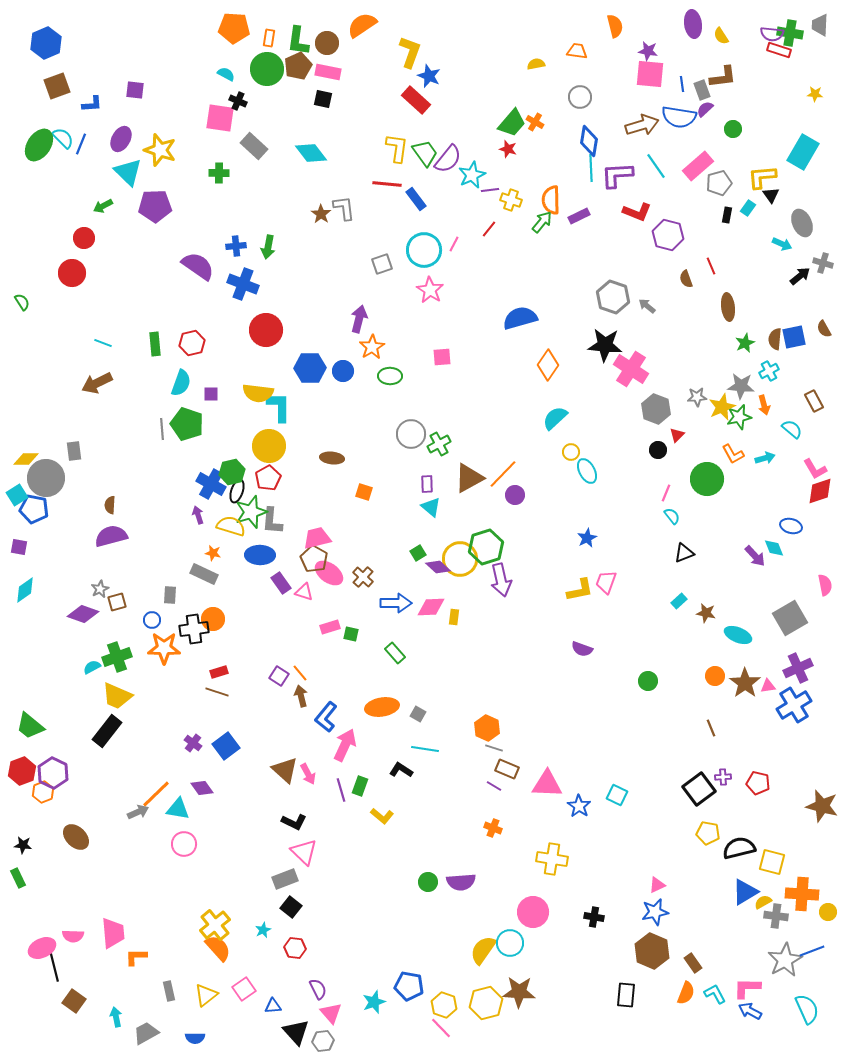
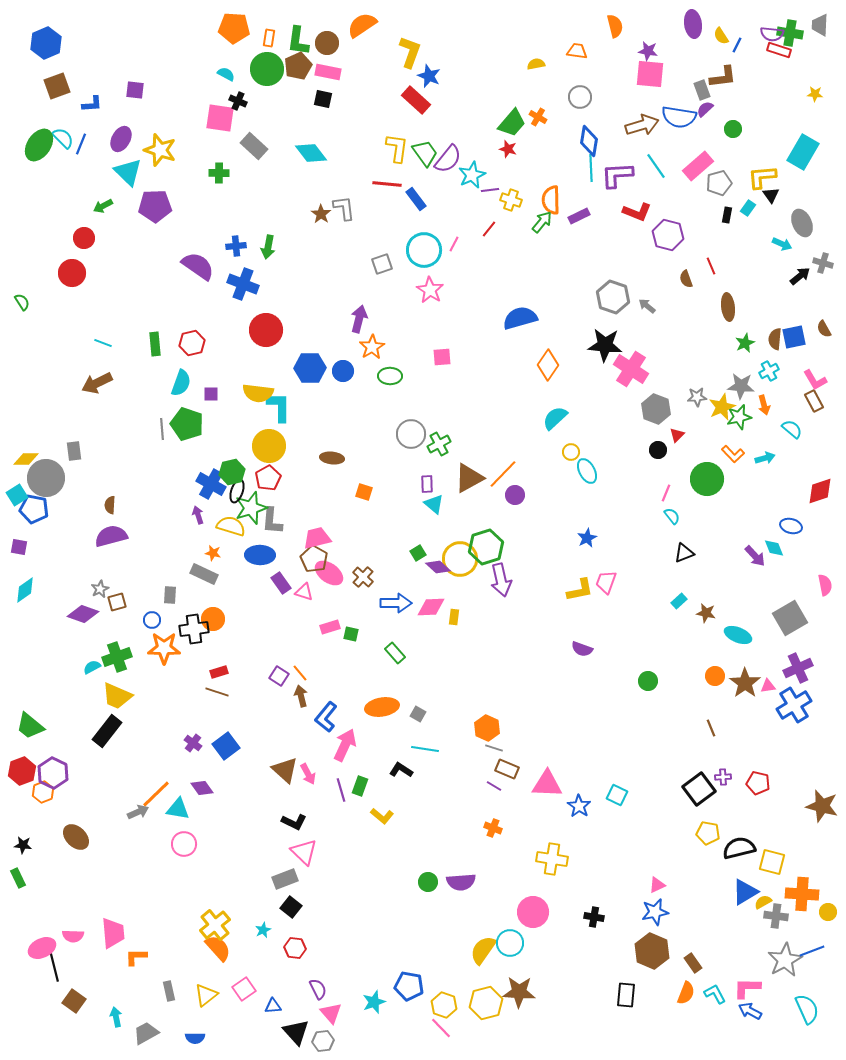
blue line at (682, 84): moved 55 px right, 39 px up; rotated 35 degrees clockwise
orange cross at (535, 122): moved 3 px right, 5 px up
orange L-shape at (733, 454): rotated 15 degrees counterclockwise
pink L-shape at (815, 469): moved 89 px up
cyan triangle at (431, 507): moved 3 px right, 3 px up
green star at (251, 512): moved 4 px up
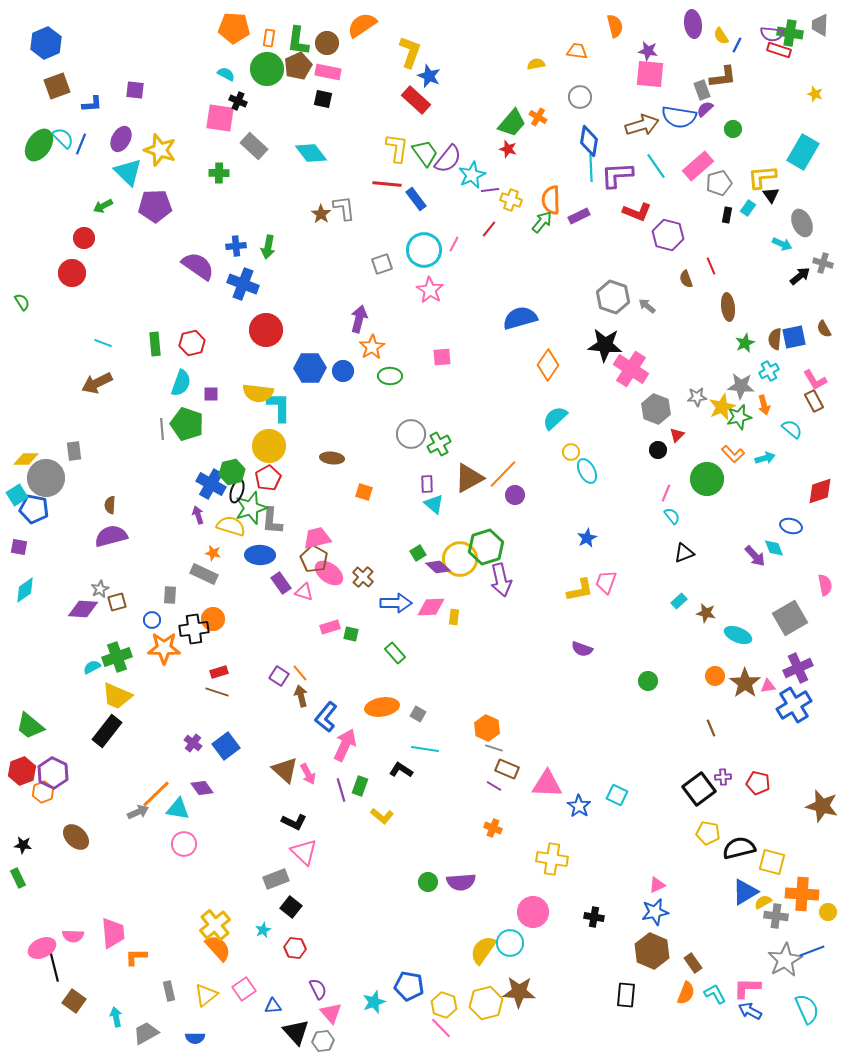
yellow star at (815, 94): rotated 14 degrees clockwise
purple diamond at (83, 614): moved 5 px up; rotated 16 degrees counterclockwise
gray rectangle at (285, 879): moved 9 px left
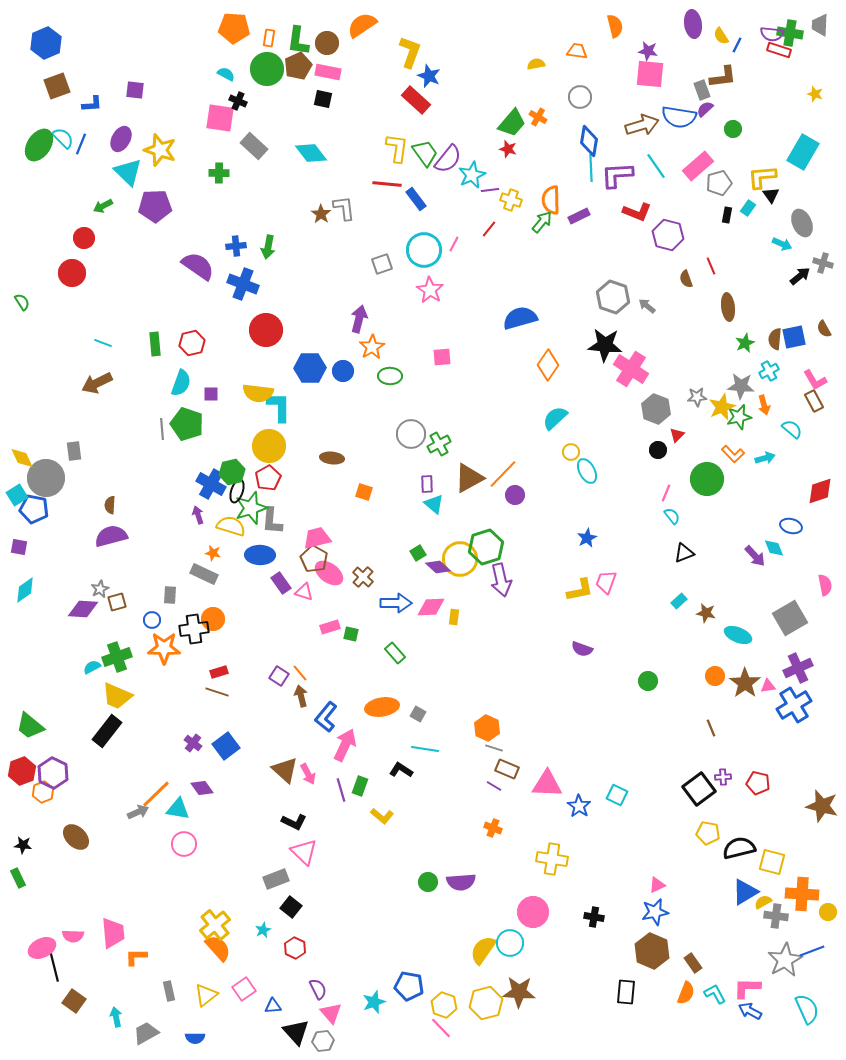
yellow diamond at (26, 459): moved 4 px left, 1 px up; rotated 65 degrees clockwise
red hexagon at (295, 948): rotated 20 degrees clockwise
black rectangle at (626, 995): moved 3 px up
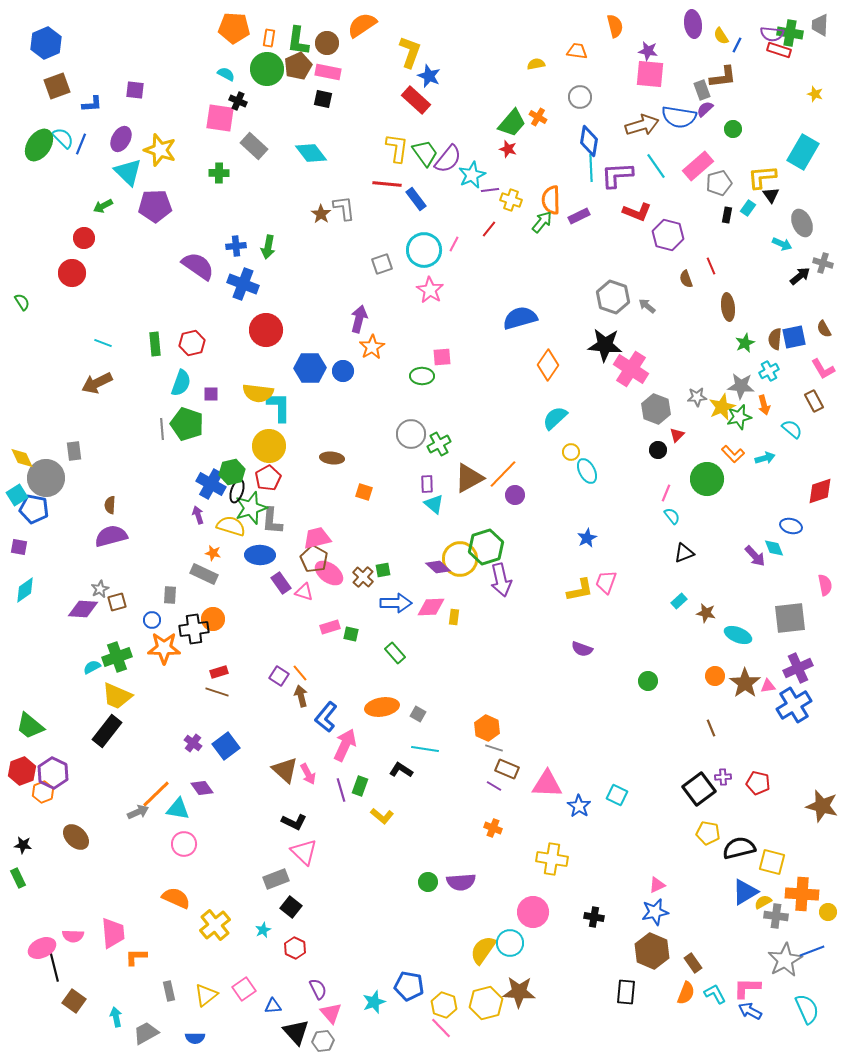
green ellipse at (390, 376): moved 32 px right
pink L-shape at (815, 380): moved 8 px right, 11 px up
green square at (418, 553): moved 35 px left, 17 px down; rotated 21 degrees clockwise
gray square at (790, 618): rotated 24 degrees clockwise
orange semicircle at (218, 948): moved 42 px left, 50 px up; rotated 24 degrees counterclockwise
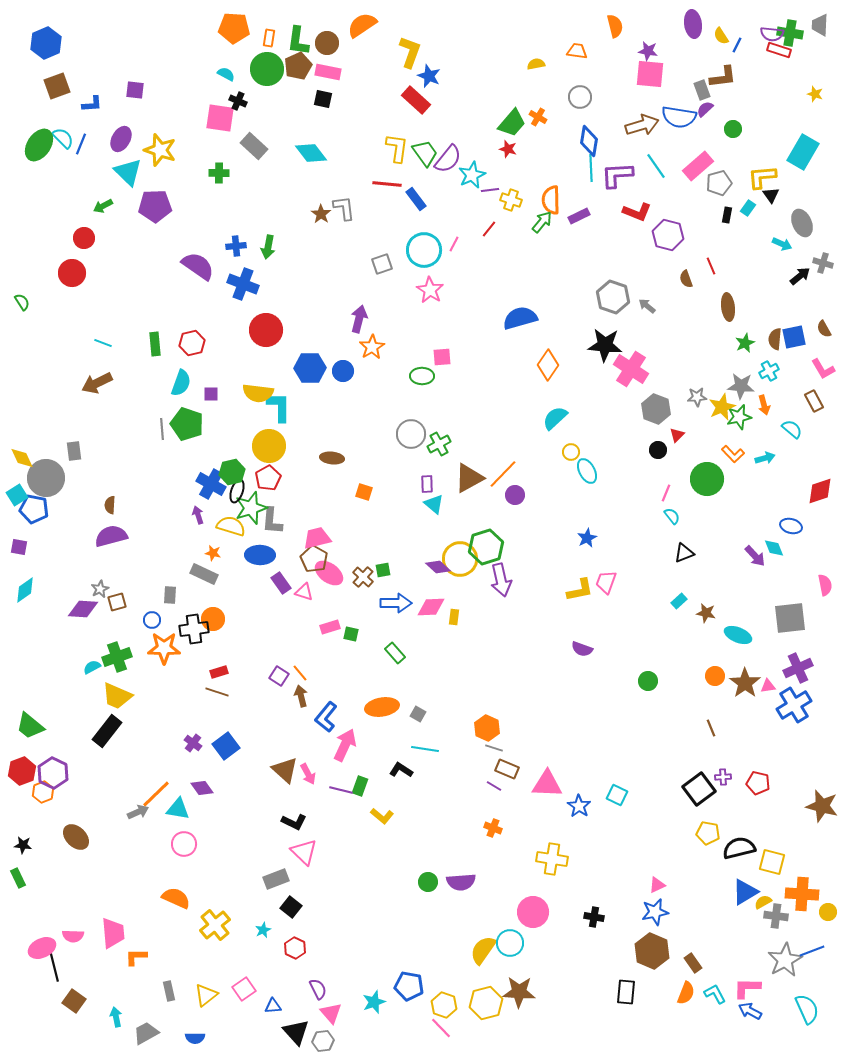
purple line at (341, 790): rotated 60 degrees counterclockwise
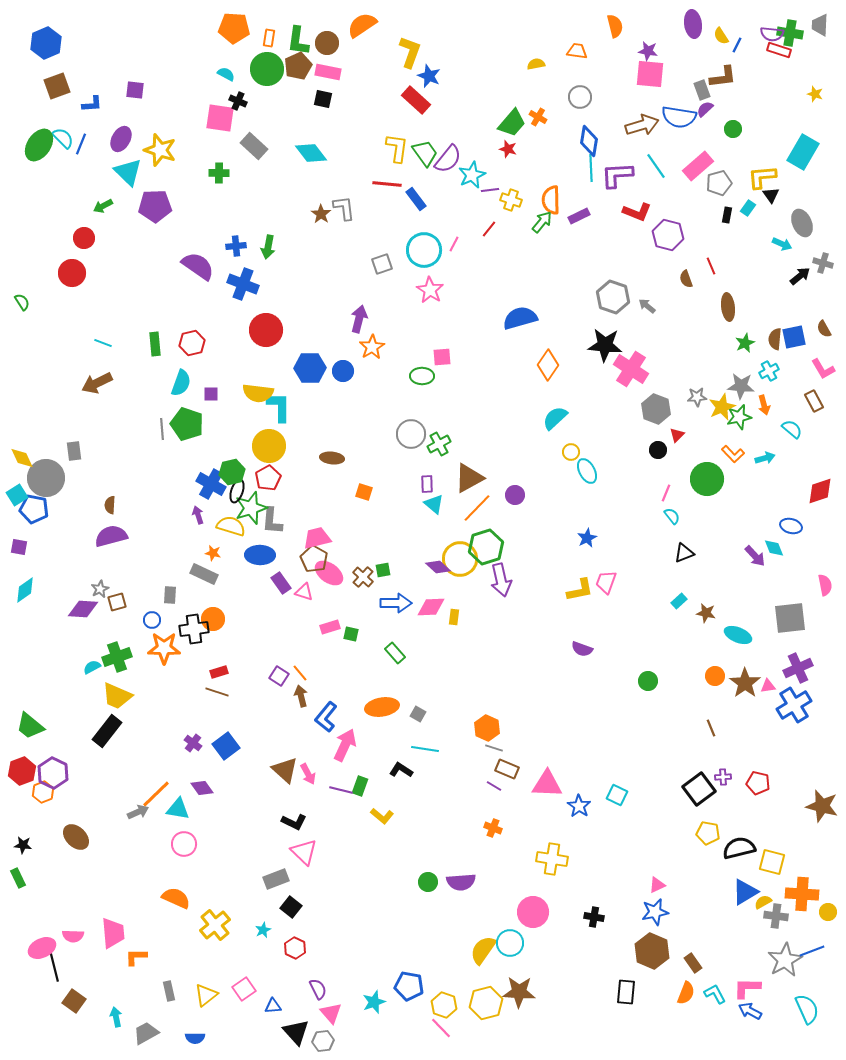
orange line at (503, 474): moved 26 px left, 34 px down
